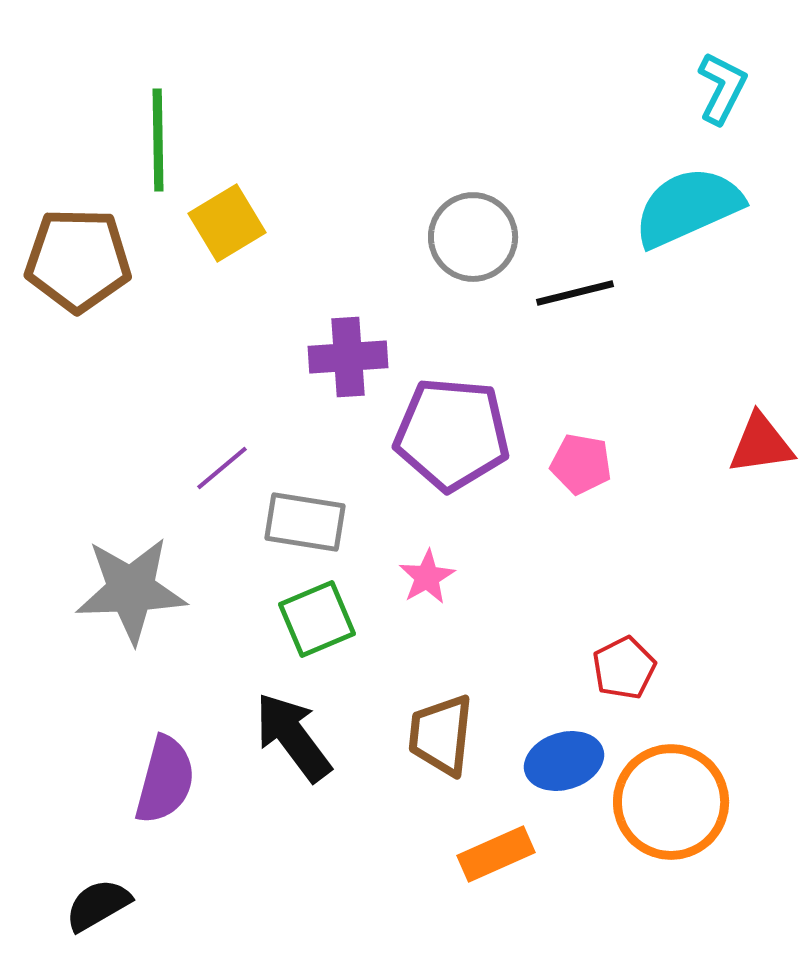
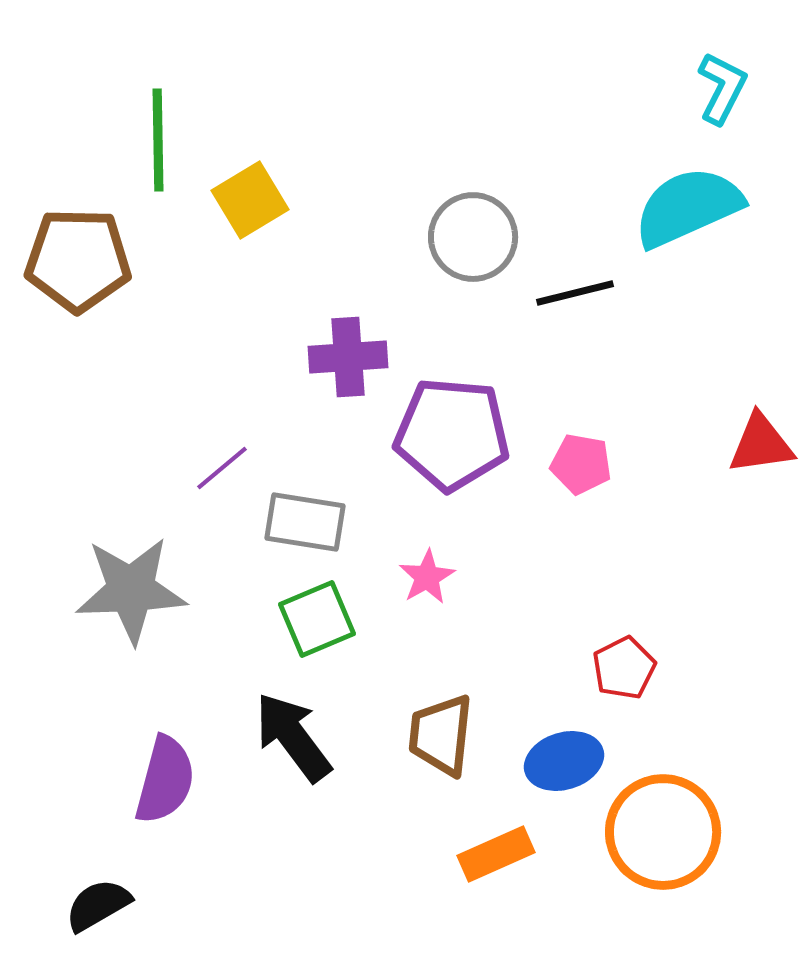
yellow square: moved 23 px right, 23 px up
orange circle: moved 8 px left, 30 px down
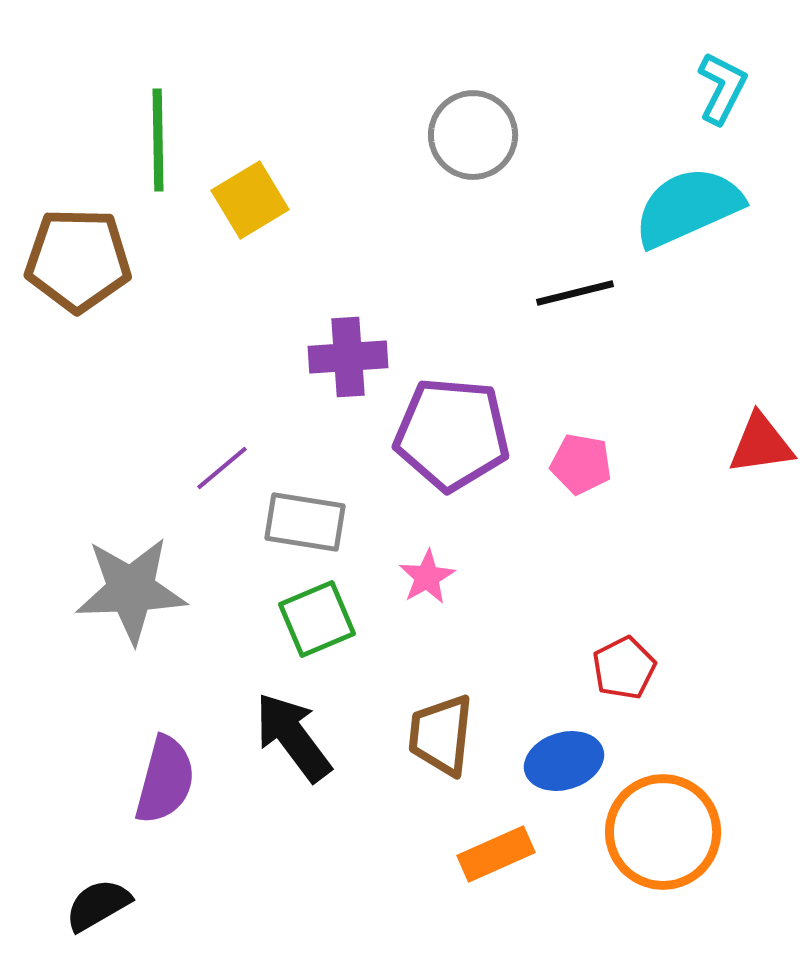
gray circle: moved 102 px up
